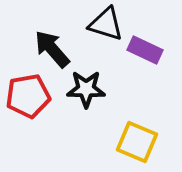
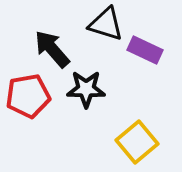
yellow square: rotated 27 degrees clockwise
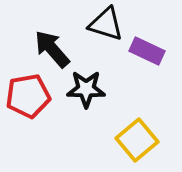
purple rectangle: moved 2 px right, 1 px down
yellow square: moved 2 px up
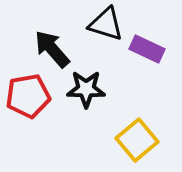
purple rectangle: moved 2 px up
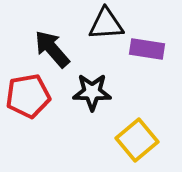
black triangle: rotated 21 degrees counterclockwise
purple rectangle: rotated 16 degrees counterclockwise
black star: moved 6 px right, 3 px down
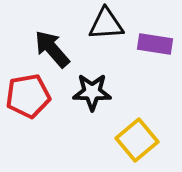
purple rectangle: moved 8 px right, 5 px up
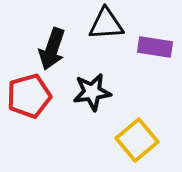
purple rectangle: moved 3 px down
black arrow: rotated 120 degrees counterclockwise
black star: rotated 9 degrees counterclockwise
red pentagon: moved 1 px right; rotated 6 degrees counterclockwise
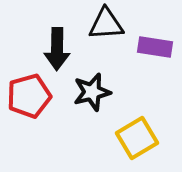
black arrow: moved 5 px right; rotated 18 degrees counterclockwise
black star: rotated 6 degrees counterclockwise
yellow square: moved 2 px up; rotated 9 degrees clockwise
